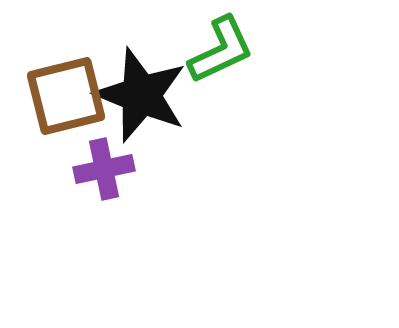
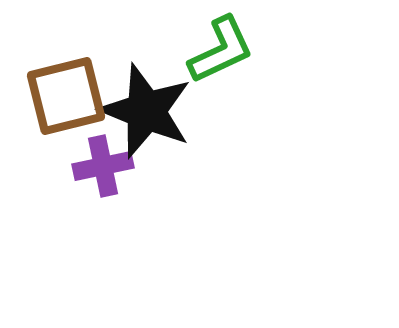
black star: moved 5 px right, 16 px down
purple cross: moved 1 px left, 3 px up
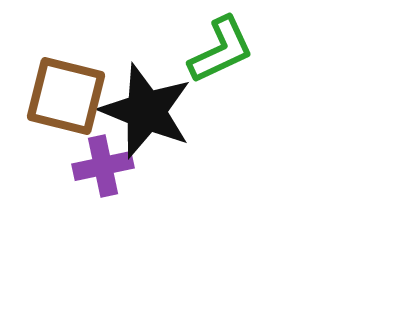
brown square: rotated 28 degrees clockwise
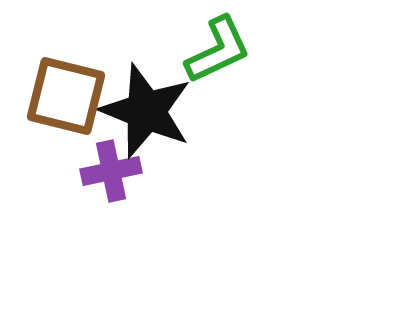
green L-shape: moved 3 px left
purple cross: moved 8 px right, 5 px down
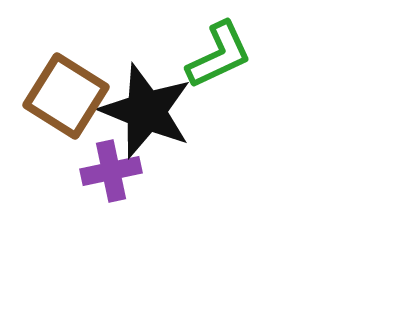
green L-shape: moved 1 px right, 5 px down
brown square: rotated 18 degrees clockwise
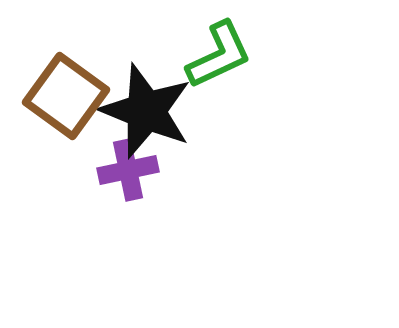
brown square: rotated 4 degrees clockwise
purple cross: moved 17 px right, 1 px up
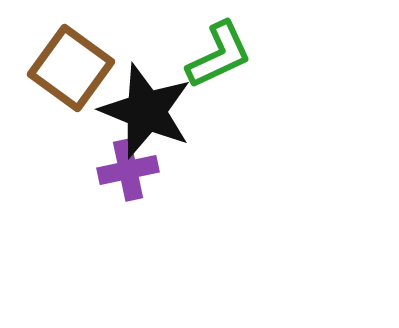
brown square: moved 5 px right, 28 px up
